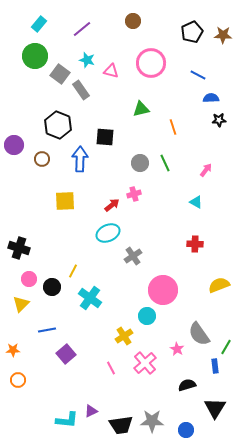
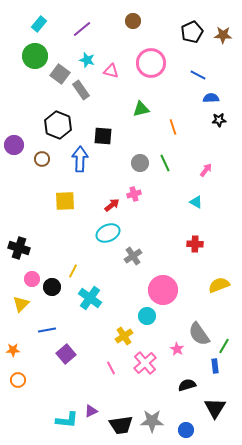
black square at (105, 137): moved 2 px left, 1 px up
pink circle at (29, 279): moved 3 px right
green line at (226, 347): moved 2 px left, 1 px up
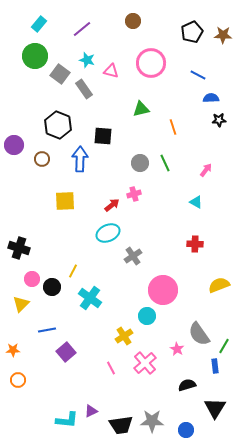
gray rectangle at (81, 90): moved 3 px right, 1 px up
purple square at (66, 354): moved 2 px up
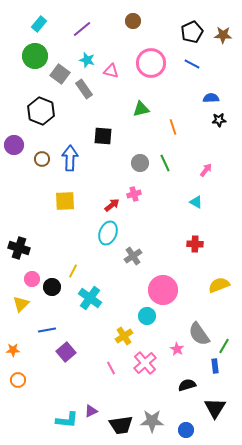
blue line at (198, 75): moved 6 px left, 11 px up
black hexagon at (58, 125): moved 17 px left, 14 px up
blue arrow at (80, 159): moved 10 px left, 1 px up
cyan ellipse at (108, 233): rotated 45 degrees counterclockwise
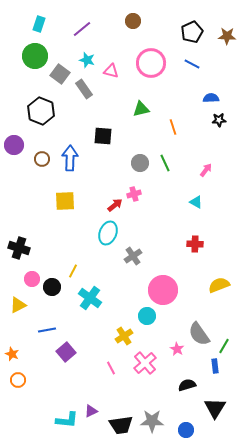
cyan rectangle at (39, 24): rotated 21 degrees counterclockwise
brown star at (223, 35): moved 4 px right, 1 px down
red arrow at (112, 205): moved 3 px right
yellow triangle at (21, 304): moved 3 px left, 1 px down; rotated 18 degrees clockwise
orange star at (13, 350): moved 1 px left, 4 px down; rotated 24 degrees clockwise
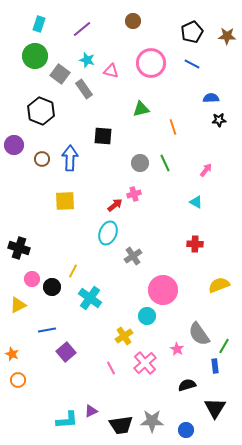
cyan L-shape at (67, 420): rotated 10 degrees counterclockwise
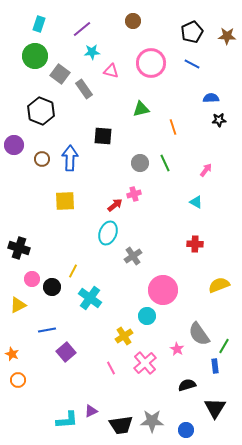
cyan star at (87, 60): moved 5 px right, 8 px up; rotated 21 degrees counterclockwise
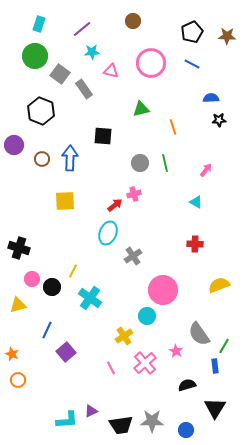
green line at (165, 163): rotated 12 degrees clockwise
yellow triangle at (18, 305): rotated 12 degrees clockwise
blue line at (47, 330): rotated 54 degrees counterclockwise
pink star at (177, 349): moved 1 px left, 2 px down
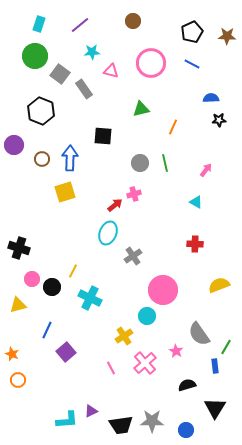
purple line at (82, 29): moved 2 px left, 4 px up
orange line at (173, 127): rotated 42 degrees clockwise
yellow square at (65, 201): moved 9 px up; rotated 15 degrees counterclockwise
cyan cross at (90, 298): rotated 10 degrees counterclockwise
green line at (224, 346): moved 2 px right, 1 px down
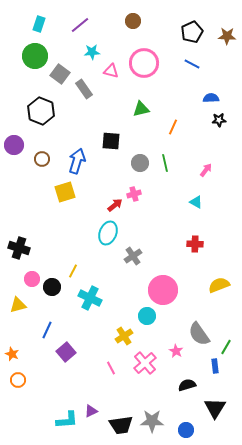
pink circle at (151, 63): moved 7 px left
black square at (103, 136): moved 8 px right, 5 px down
blue arrow at (70, 158): moved 7 px right, 3 px down; rotated 15 degrees clockwise
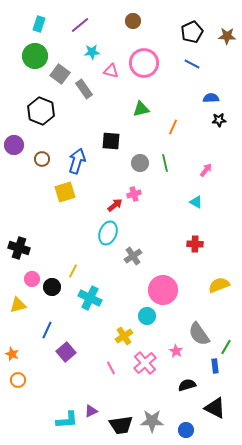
black triangle at (215, 408): rotated 35 degrees counterclockwise
